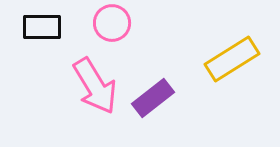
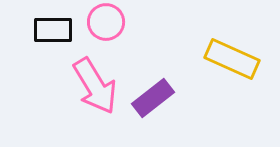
pink circle: moved 6 px left, 1 px up
black rectangle: moved 11 px right, 3 px down
yellow rectangle: rotated 56 degrees clockwise
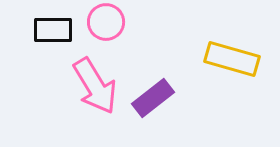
yellow rectangle: rotated 8 degrees counterclockwise
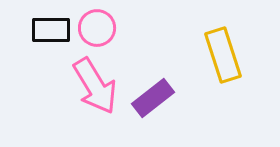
pink circle: moved 9 px left, 6 px down
black rectangle: moved 2 px left
yellow rectangle: moved 9 px left, 4 px up; rotated 56 degrees clockwise
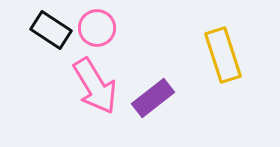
black rectangle: rotated 33 degrees clockwise
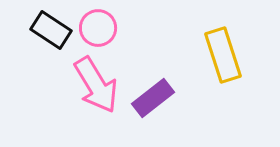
pink circle: moved 1 px right
pink arrow: moved 1 px right, 1 px up
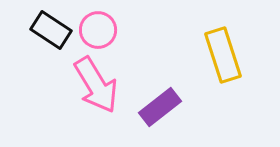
pink circle: moved 2 px down
purple rectangle: moved 7 px right, 9 px down
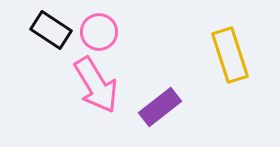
pink circle: moved 1 px right, 2 px down
yellow rectangle: moved 7 px right
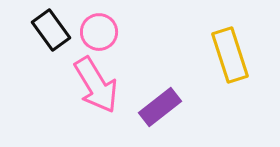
black rectangle: rotated 21 degrees clockwise
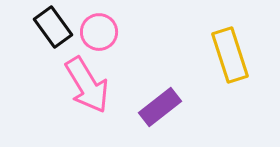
black rectangle: moved 2 px right, 3 px up
pink arrow: moved 9 px left
